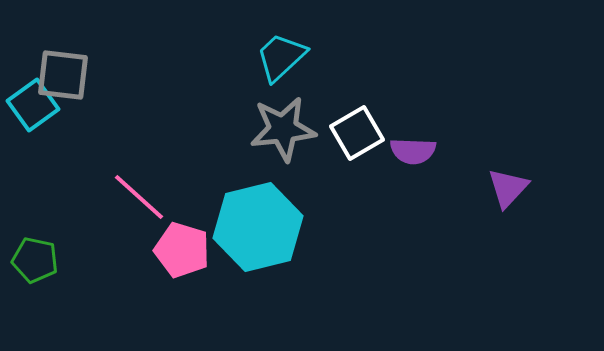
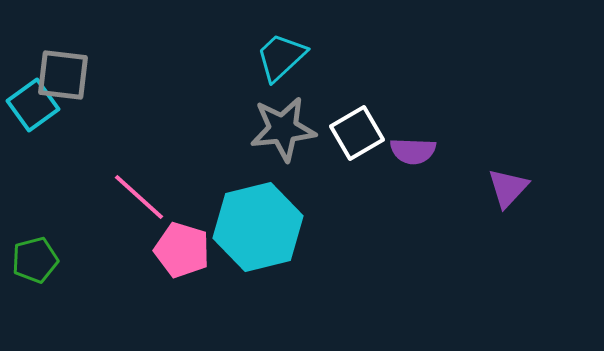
green pentagon: rotated 27 degrees counterclockwise
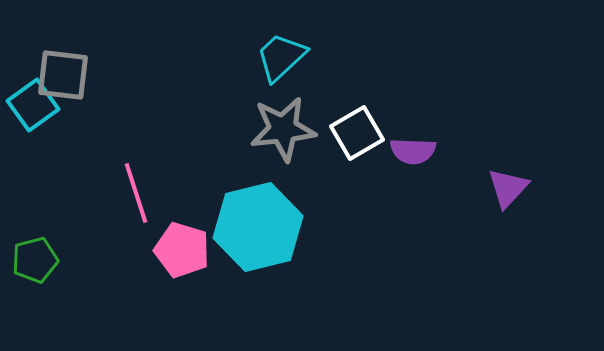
pink line: moved 3 px left, 4 px up; rotated 30 degrees clockwise
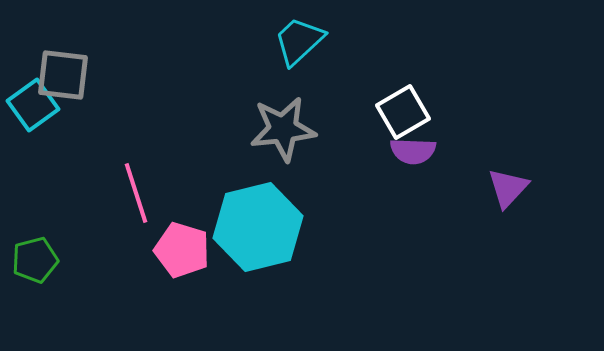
cyan trapezoid: moved 18 px right, 16 px up
white square: moved 46 px right, 21 px up
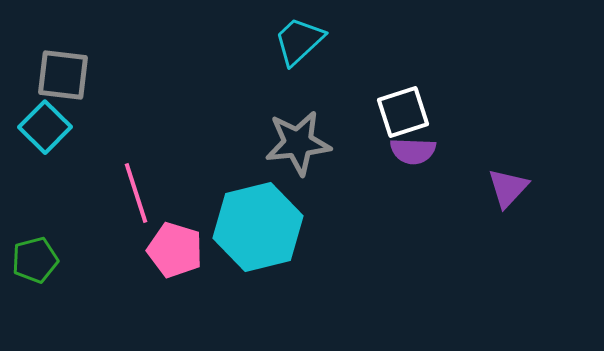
cyan square: moved 12 px right, 22 px down; rotated 9 degrees counterclockwise
white square: rotated 12 degrees clockwise
gray star: moved 15 px right, 14 px down
pink pentagon: moved 7 px left
